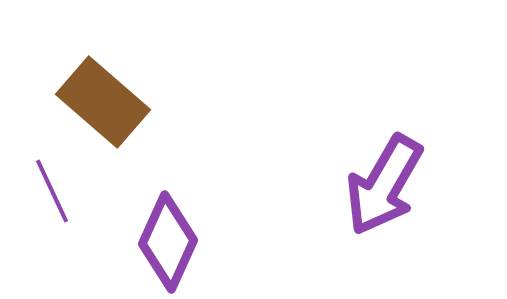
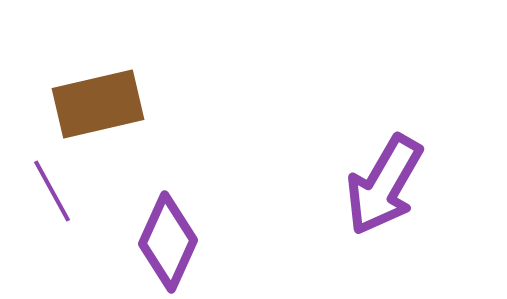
brown rectangle: moved 5 px left, 2 px down; rotated 54 degrees counterclockwise
purple line: rotated 4 degrees counterclockwise
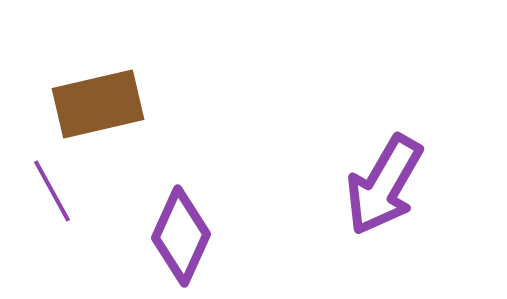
purple diamond: moved 13 px right, 6 px up
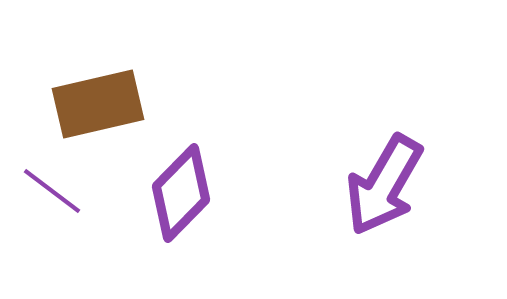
purple line: rotated 24 degrees counterclockwise
purple diamond: moved 43 px up; rotated 20 degrees clockwise
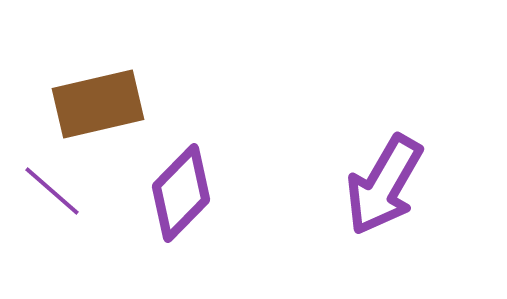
purple line: rotated 4 degrees clockwise
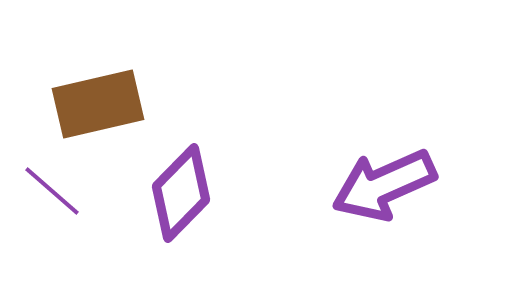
purple arrow: rotated 36 degrees clockwise
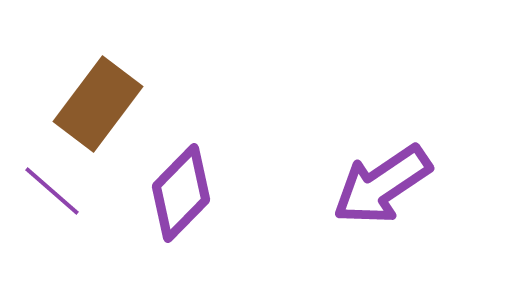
brown rectangle: rotated 40 degrees counterclockwise
purple arrow: moved 2 px left; rotated 10 degrees counterclockwise
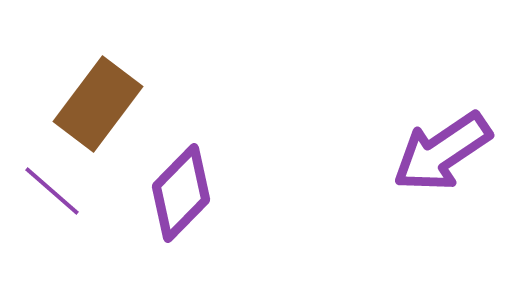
purple arrow: moved 60 px right, 33 px up
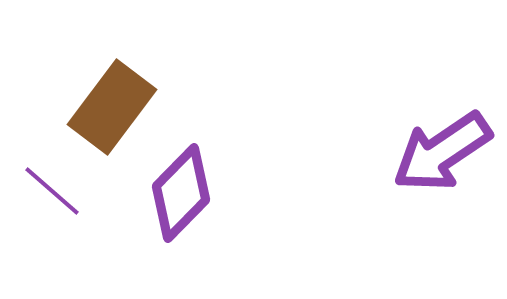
brown rectangle: moved 14 px right, 3 px down
